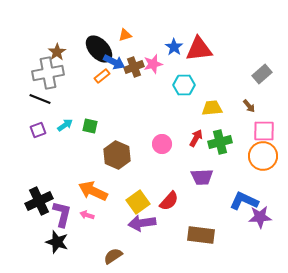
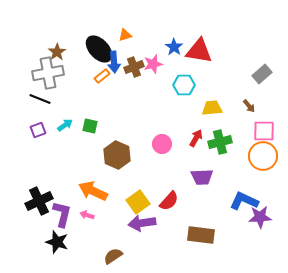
red triangle: moved 2 px down; rotated 16 degrees clockwise
blue arrow: rotated 60 degrees clockwise
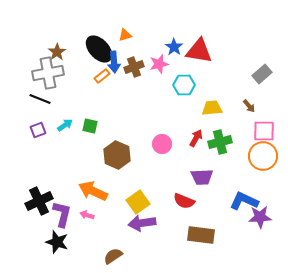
pink star: moved 6 px right
red semicircle: moved 15 px right; rotated 70 degrees clockwise
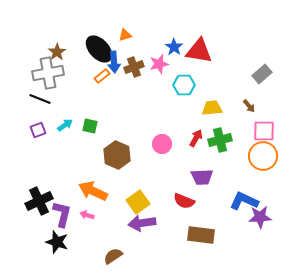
green cross: moved 2 px up
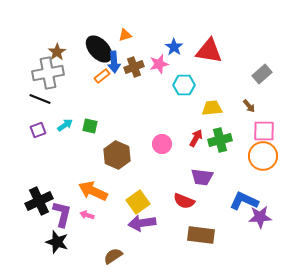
red triangle: moved 10 px right
purple trapezoid: rotated 10 degrees clockwise
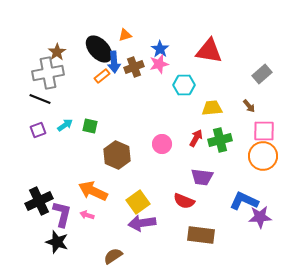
blue star: moved 14 px left, 2 px down
